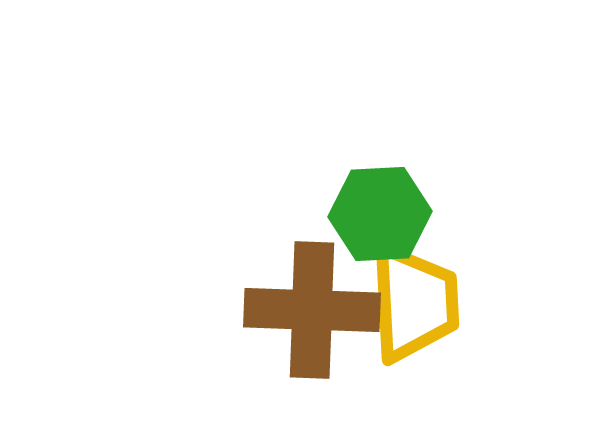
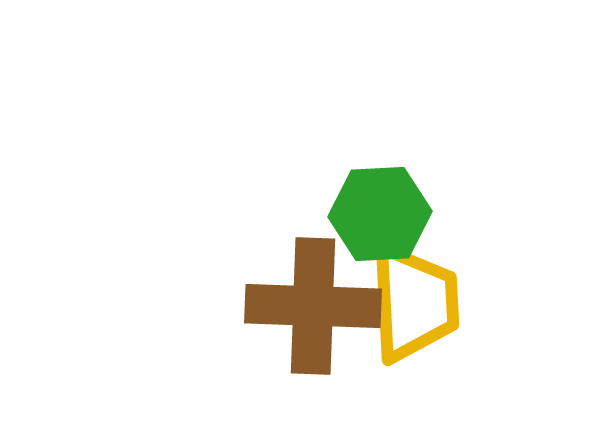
brown cross: moved 1 px right, 4 px up
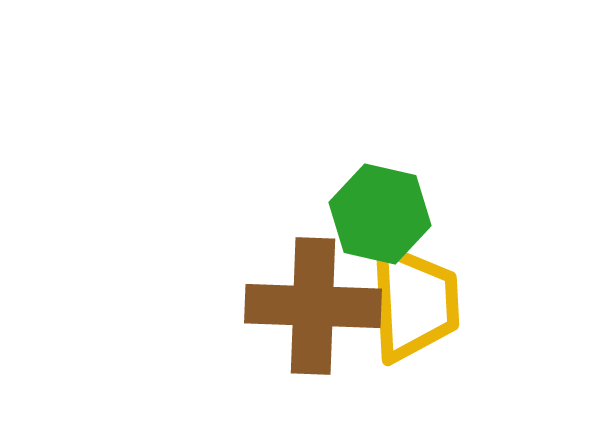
green hexagon: rotated 16 degrees clockwise
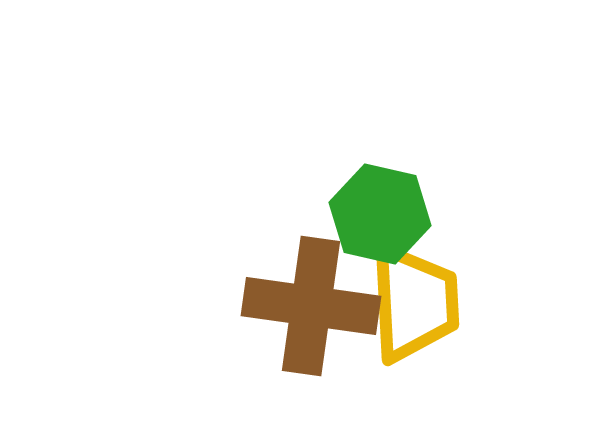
brown cross: moved 2 px left; rotated 6 degrees clockwise
